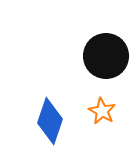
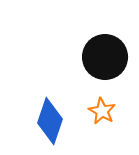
black circle: moved 1 px left, 1 px down
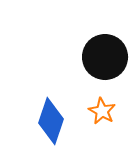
blue diamond: moved 1 px right
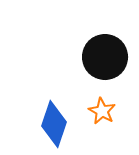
blue diamond: moved 3 px right, 3 px down
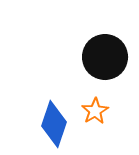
orange star: moved 7 px left; rotated 12 degrees clockwise
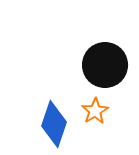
black circle: moved 8 px down
